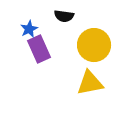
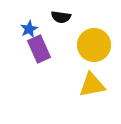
black semicircle: moved 3 px left, 1 px down
yellow triangle: moved 2 px right, 2 px down
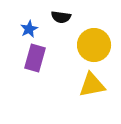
purple rectangle: moved 4 px left, 9 px down; rotated 40 degrees clockwise
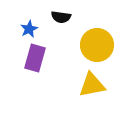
yellow circle: moved 3 px right
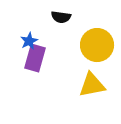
blue star: moved 12 px down
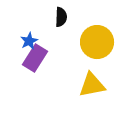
black semicircle: rotated 96 degrees counterclockwise
yellow circle: moved 3 px up
purple rectangle: rotated 16 degrees clockwise
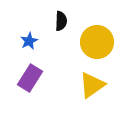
black semicircle: moved 4 px down
purple rectangle: moved 5 px left, 20 px down
yellow triangle: rotated 24 degrees counterclockwise
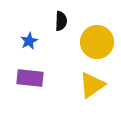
purple rectangle: rotated 64 degrees clockwise
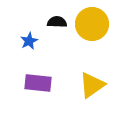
black semicircle: moved 4 px left, 1 px down; rotated 90 degrees counterclockwise
yellow circle: moved 5 px left, 18 px up
purple rectangle: moved 8 px right, 5 px down
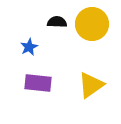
blue star: moved 6 px down
yellow triangle: moved 1 px left
